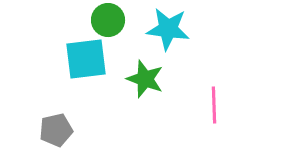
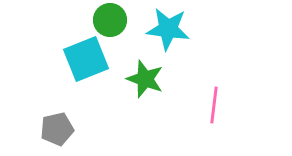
green circle: moved 2 px right
cyan square: rotated 15 degrees counterclockwise
pink line: rotated 9 degrees clockwise
gray pentagon: moved 1 px right, 1 px up
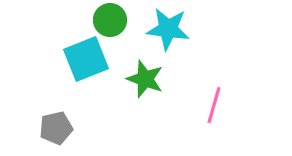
pink line: rotated 9 degrees clockwise
gray pentagon: moved 1 px left, 1 px up
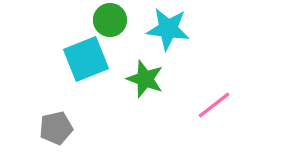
pink line: rotated 36 degrees clockwise
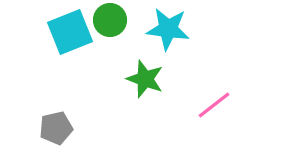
cyan square: moved 16 px left, 27 px up
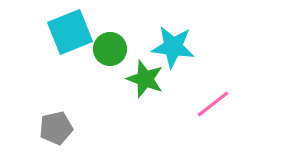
green circle: moved 29 px down
cyan star: moved 5 px right, 18 px down
pink line: moved 1 px left, 1 px up
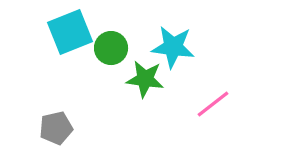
green circle: moved 1 px right, 1 px up
green star: rotated 12 degrees counterclockwise
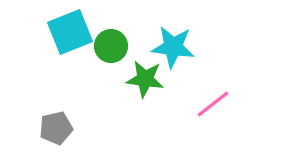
green circle: moved 2 px up
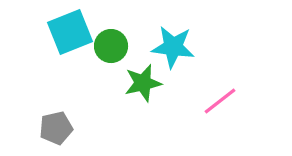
green star: moved 2 px left, 4 px down; rotated 21 degrees counterclockwise
pink line: moved 7 px right, 3 px up
